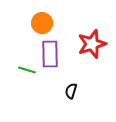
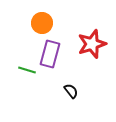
purple rectangle: rotated 16 degrees clockwise
black semicircle: rotated 126 degrees clockwise
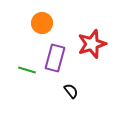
purple rectangle: moved 5 px right, 4 px down
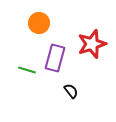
orange circle: moved 3 px left
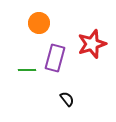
green line: rotated 18 degrees counterclockwise
black semicircle: moved 4 px left, 8 px down
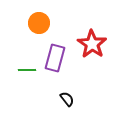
red star: rotated 20 degrees counterclockwise
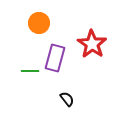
green line: moved 3 px right, 1 px down
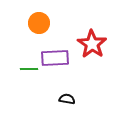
purple rectangle: rotated 72 degrees clockwise
green line: moved 1 px left, 2 px up
black semicircle: rotated 42 degrees counterclockwise
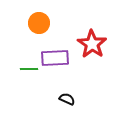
black semicircle: rotated 14 degrees clockwise
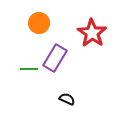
red star: moved 11 px up
purple rectangle: rotated 56 degrees counterclockwise
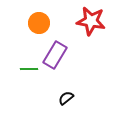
red star: moved 1 px left, 12 px up; rotated 24 degrees counterclockwise
purple rectangle: moved 3 px up
black semicircle: moved 1 px left, 1 px up; rotated 63 degrees counterclockwise
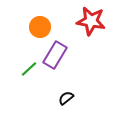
orange circle: moved 1 px right, 4 px down
green line: rotated 42 degrees counterclockwise
